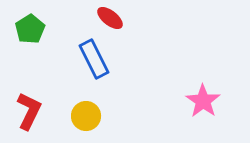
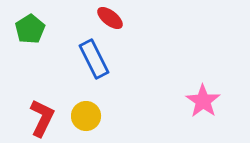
red L-shape: moved 13 px right, 7 px down
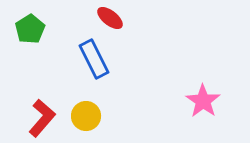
red L-shape: rotated 15 degrees clockwise
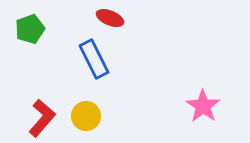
red ellipse: rotated 16 degrees counterclockwise
green pentagon: rotated 12 degrees clockwise
pink star: moved 5 px down
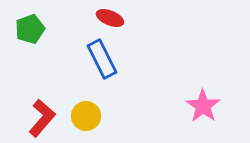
blue rectangle: moved 8 px right
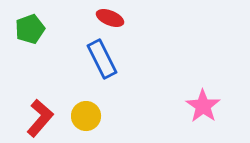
red L-shape: moved 2 px left
